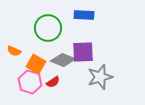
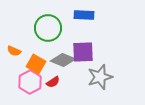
pink hexagon: rotated 15 degrees clockwise
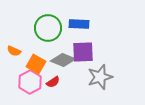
blue rectangle: moved 5 px left, 9 px down
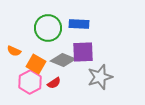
red semicircle: moved 1 px right, 1 px down
